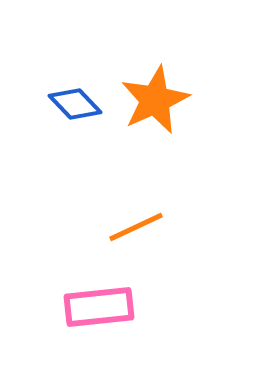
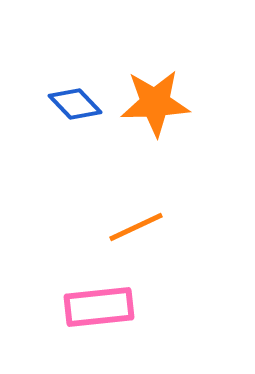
orange star: moved 3 px down; rotated 22 degrees clockwise
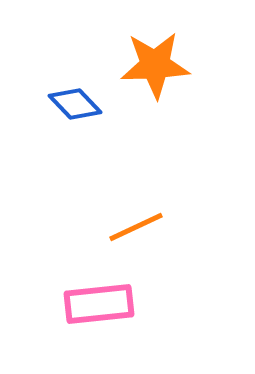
orange star: moved 38 px up
pink rectangle: moved 3 px up
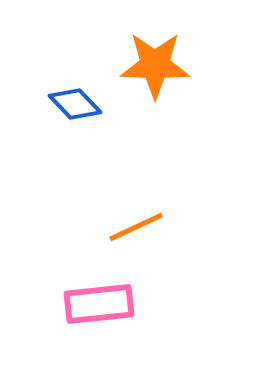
orange star: rotated 4 degrees clockwise
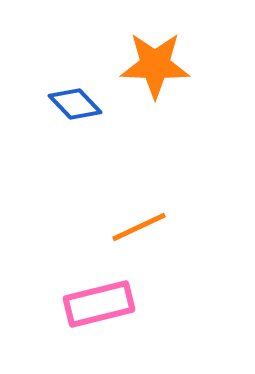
orange line: moved 3 px right
pink rectangle: rotated 8 degrees counterclockwise
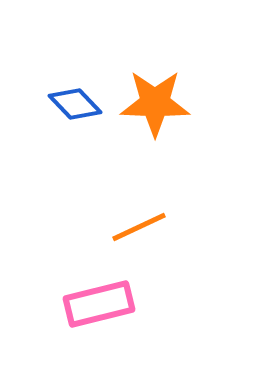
orange star: moved 38 px down
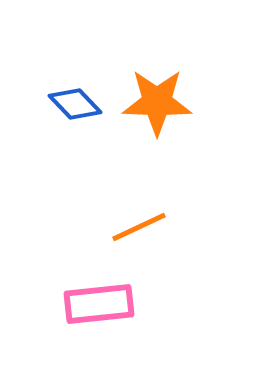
orange star: moved 2 px right, 1 px up
pink rectangle: rotated 8 degrees clockwise
